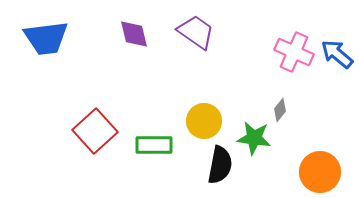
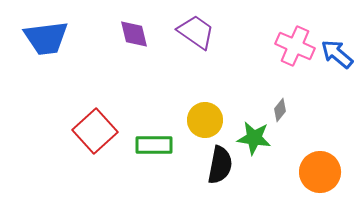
pink cross: moved 1 px right, 6 px up
yellow circle: moved 1 px right, 1 px up
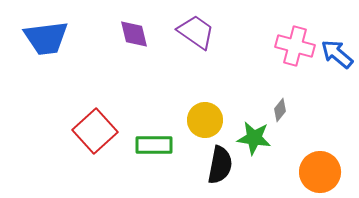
pink cross: rotated 9 degrees counterclockwise
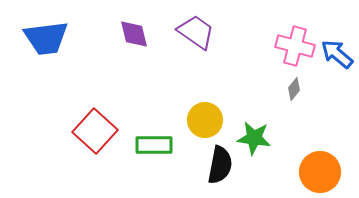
gray diamond: moved 14 px right, 21 px up
red square: rotated 6 degrees counterclockwise
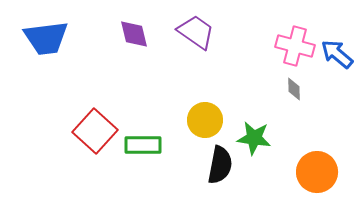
gray diamond: rotated 40 degrees counterclockwise
green rectangle: moved 11 px left
orange circle: moved 3 px left
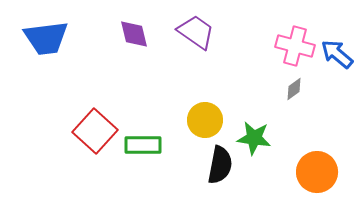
gray diamond: rotated 55 degrees clockwise
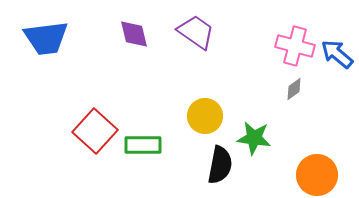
yellow circle: moved 4 px up
orange circle: moved 3 px down
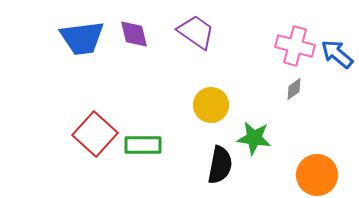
blue trapezoid: moved 36 px right
yellow circle: moved 6 px right, 11 px up
red square: moved 3 px down
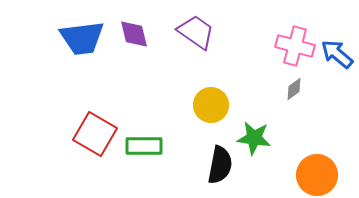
red square: rotated 12 degrees counterclockwise
green rectangle: moved 1 px right, 1 px down
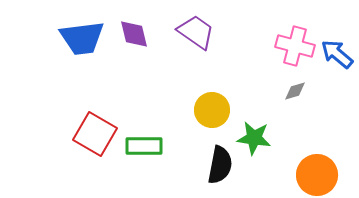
gray diamond: moved 1 px right, 2 px down; rotated 20 degrees clockwise
yellow circle: moved 1 px right, 5 px down
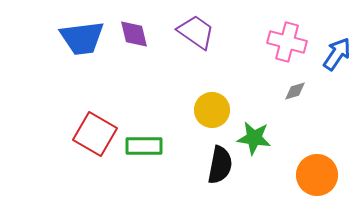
pink cross: moved 8 px left, 4 px up
blue arrow: rotated 84 degrees clockwise
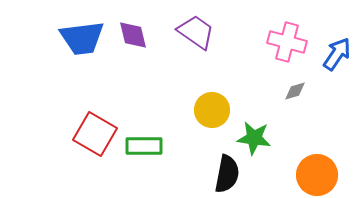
purple diamond: moved 1 px left, 1 px down
black semicircle: moved 7 px right, 9 px down
